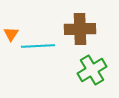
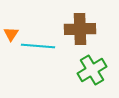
cyan line: rotated 8 degrees clockwise
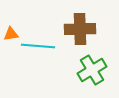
orange triangle: rotated 49 degrees clockwise
